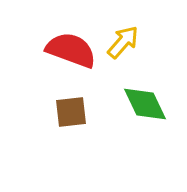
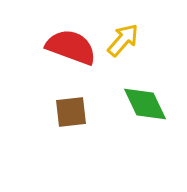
yellow arrow: moved 2 px up
red semicircle: moved 3 px up
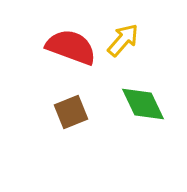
green diamond: moved 2 px left
brown square: rotated 16 degrees counterclockwise
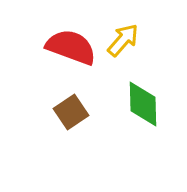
green diamond: rotated 24 degrees clockwise
brown square: rotated 12 degrees counterclockwise
